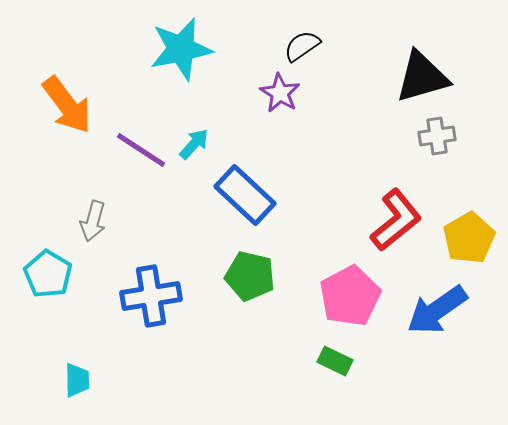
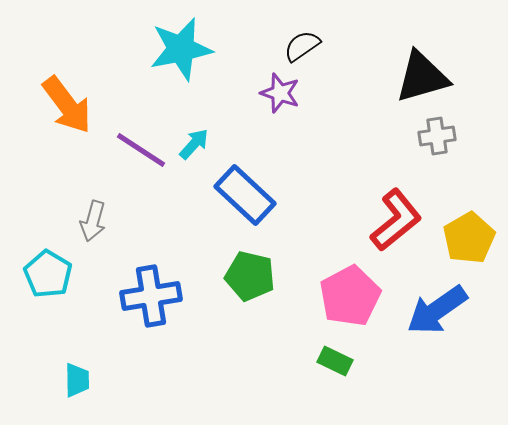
purple star: rotated 12 degrees counterclockwise
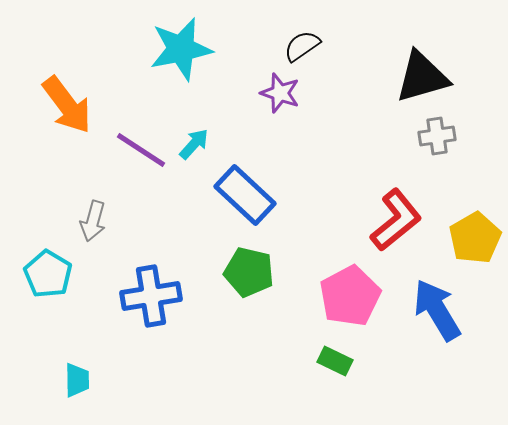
yellow pentagon: moved 6 px right
green pentagon: moved 1 px left, 4 px up
blue arrow: rotated 94 degrees clockwise
